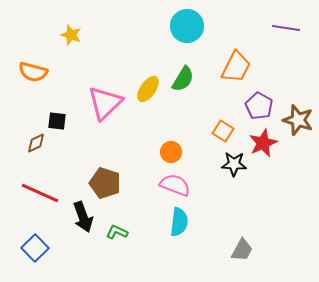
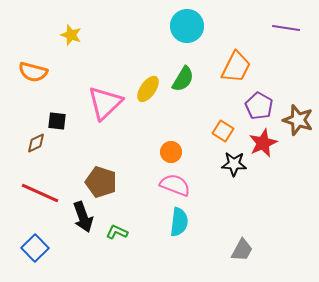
brown pentagon: moved 4 px left, 1 px up
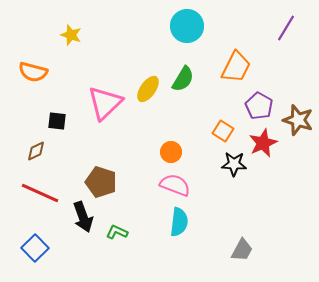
purple line: rotated 68 degrees counterclockwise
brown diamond: moved 8 px down
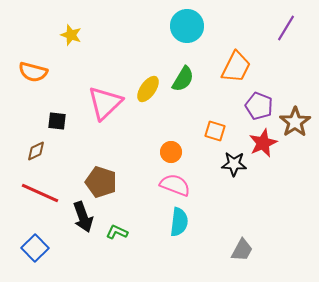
purple pentagon: rotated 8 degrees counterclockwise
brown star: moved 3 px left, 2 px down; rotated 20 degrees clockwise
orange square: moved 8 px left; rotated 15 degrees counterclockwise
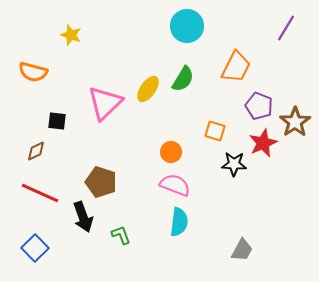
green L-shape: moved 4 px right, 3 px down; rotated 45 degrees clockwise
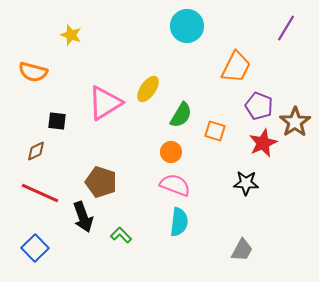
green semicircle: moved 2 px left, 36 px down
pink triangle: rotated 12 degrees clockwise
black star: moved 12 px right, 19 px down
green L-shape: rotated 25 degrees counterclockwise
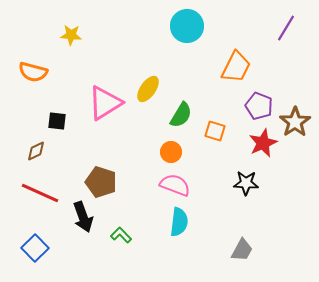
yellow star: rotated 15 degrees counterclockwise
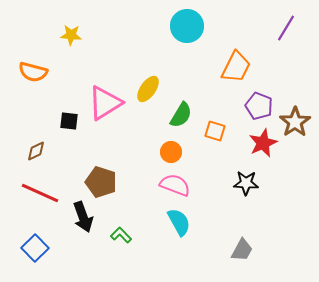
black square: moved 12 px right
cyan semicircle: rotated 36 degrees counterclockwise
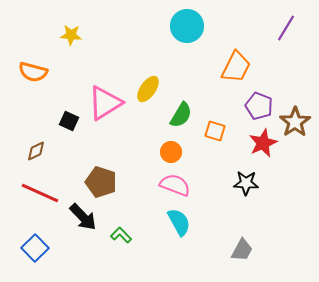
black square: rotated 18 degrees clockwise
black arrow: rotated 24 degrees counterclockwise
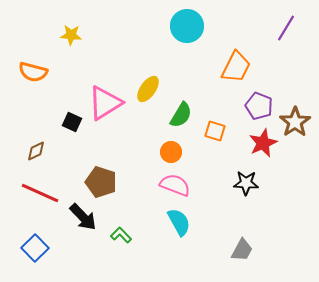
black square: moved 3 px right, 1 px down
